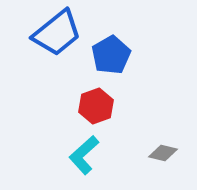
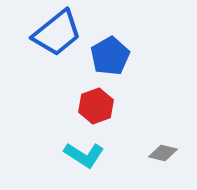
blue pentagon: moved 1 px left, 1 px down
cyan L-shape: rotated 105 degrees counterclockwise
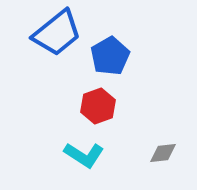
red hexagon: moved 2 px right
gray diamond: rotated 20 degrees counterclockwise
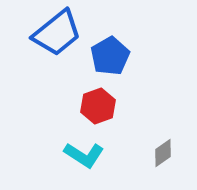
gray diamond: rotated 28 degrees counterclockwise
